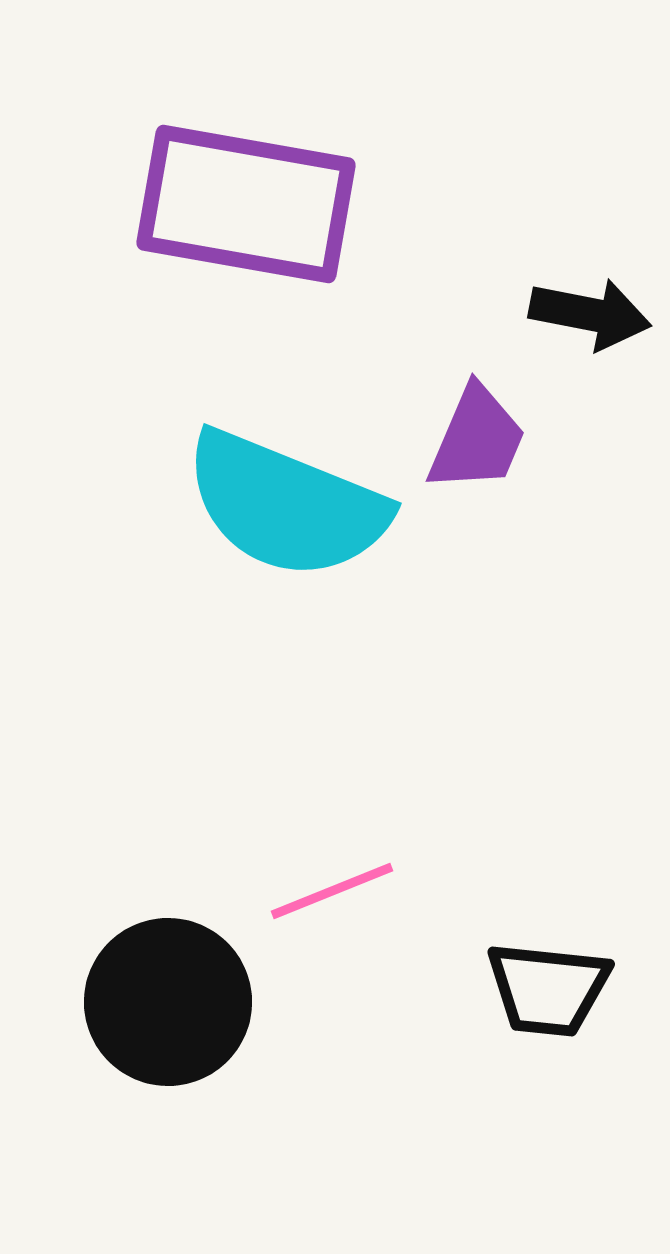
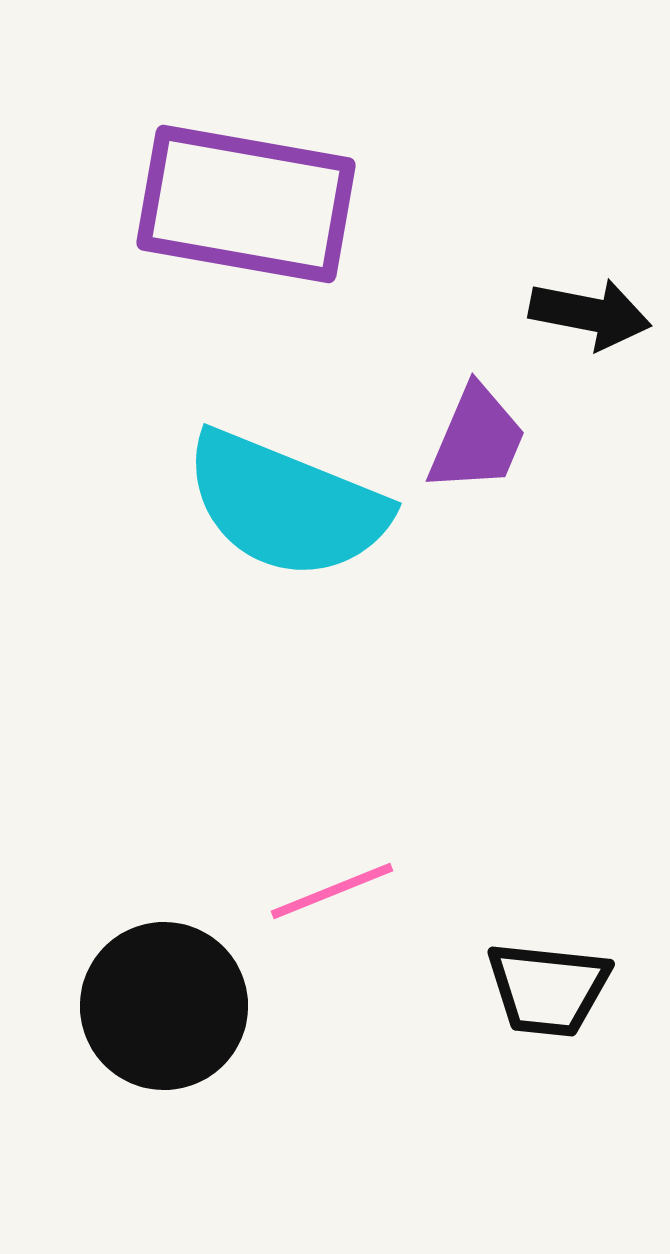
black circle: moved 4 px left, 4 px down
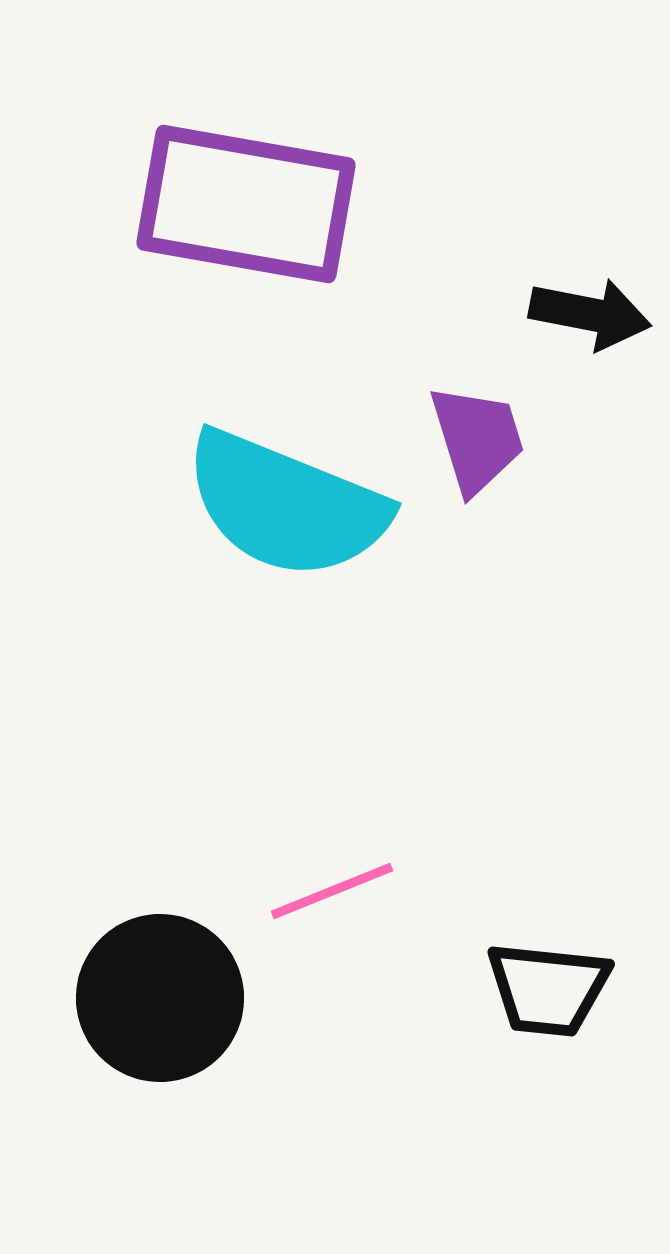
purple trapezoid: rotated 40 degrees counterclockwise
black circle: moved 4 px left, 8 px up
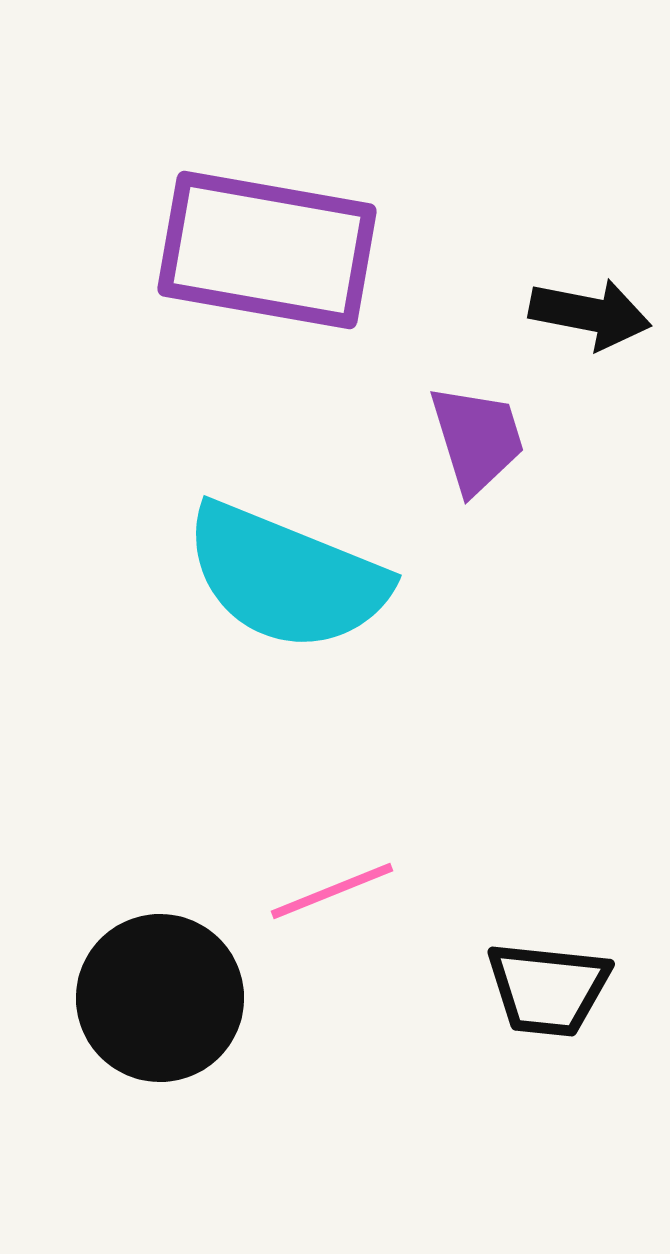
purple rectangle: moved 21 px right, 46 px down
cyan semicircle: moved 72 px down
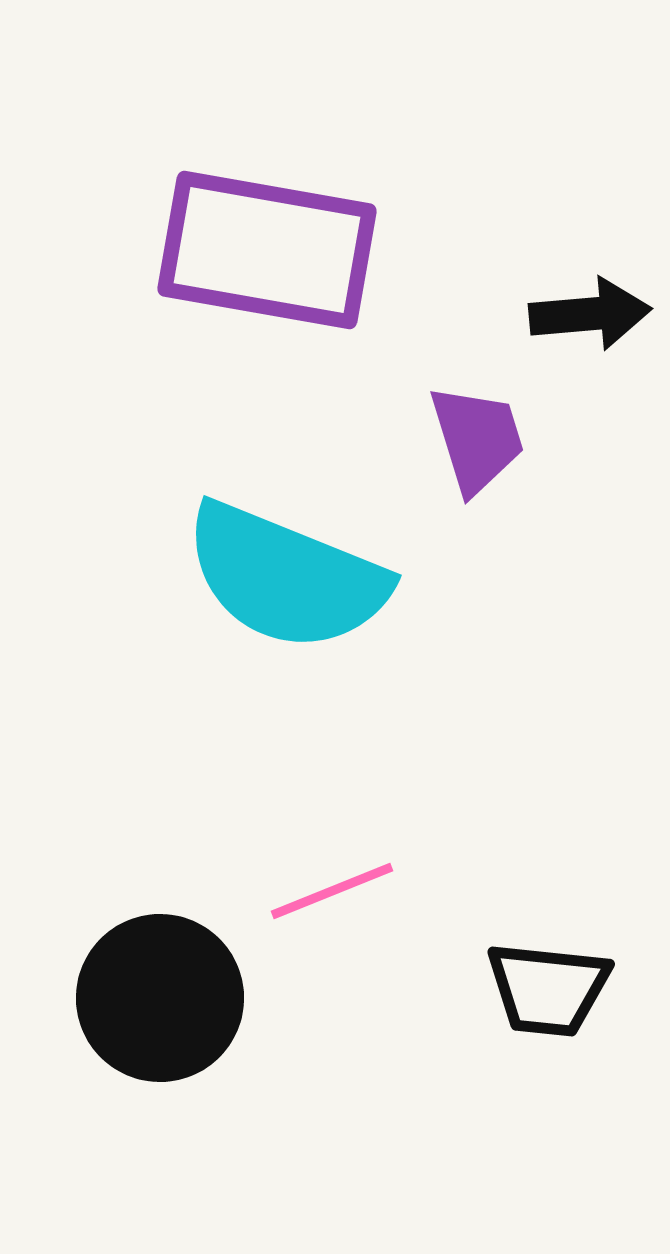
black arrow: rotated 16 degrees counterclockwise
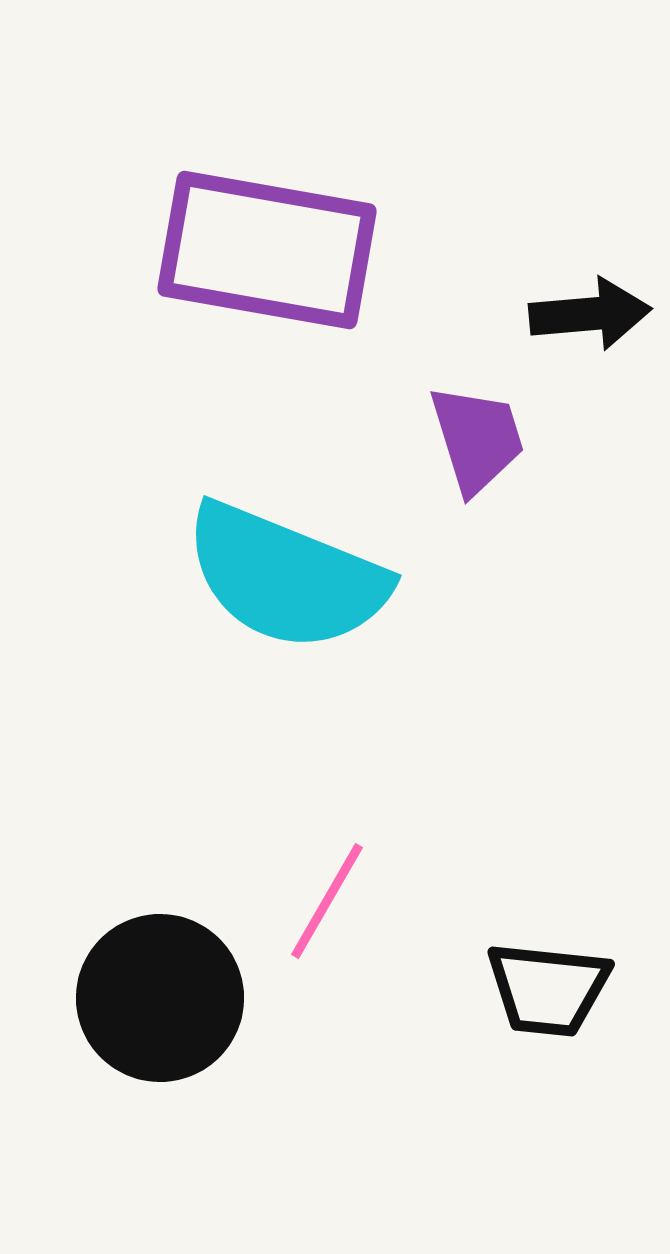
pink line: moved 5 px left, 10 px down; rotated 38 degrees counterclockwise
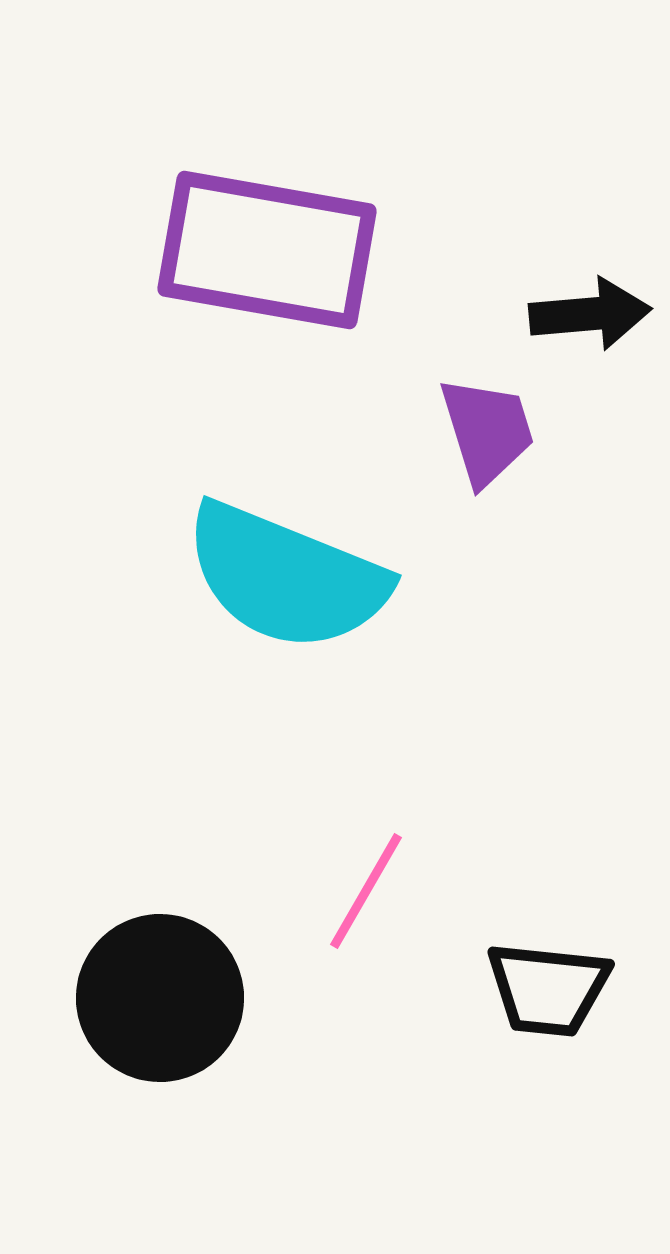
purple trapezoid: moved 10 px right, 8 px up
pink line: moved 39 px right, 10 px up
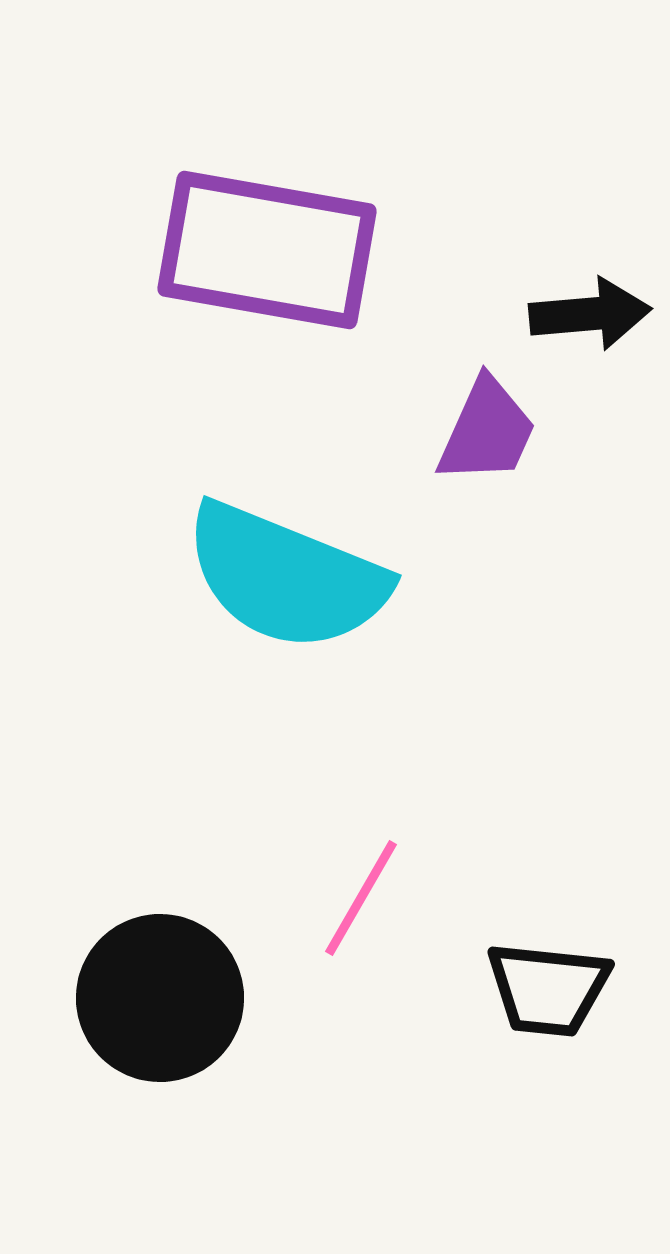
purple trapezoid: rotated 41 degrees clockwise
pink line: moved 5 px left, 7 px down
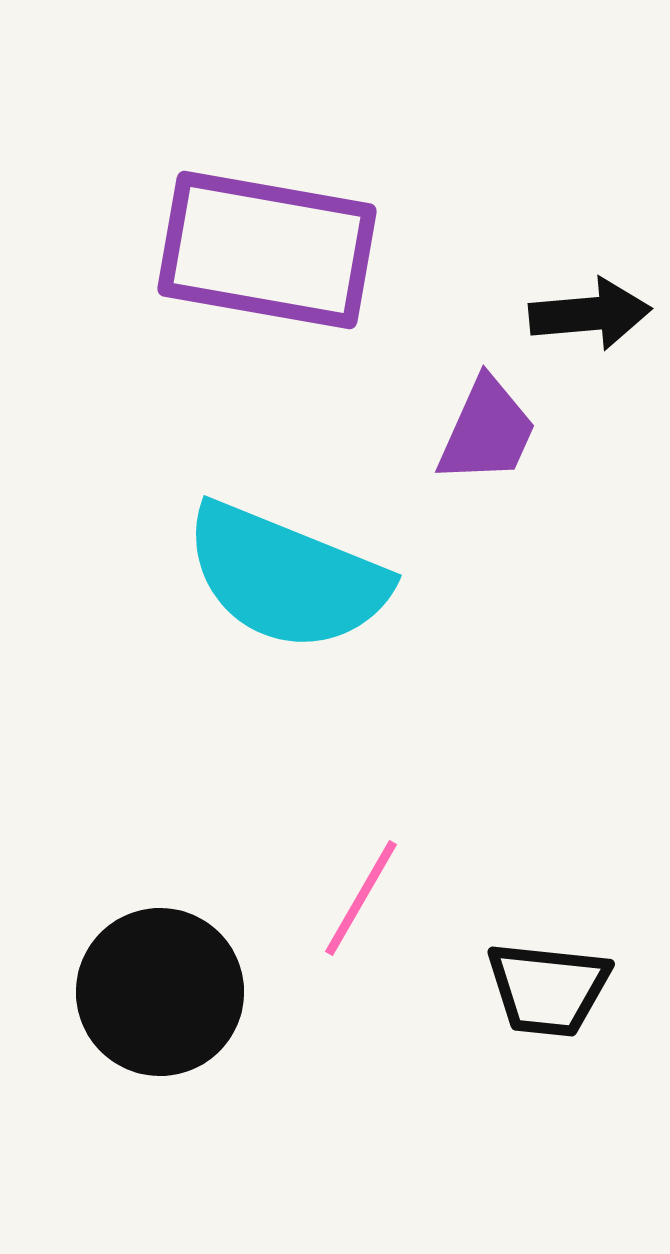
black circle: moved 6 px up
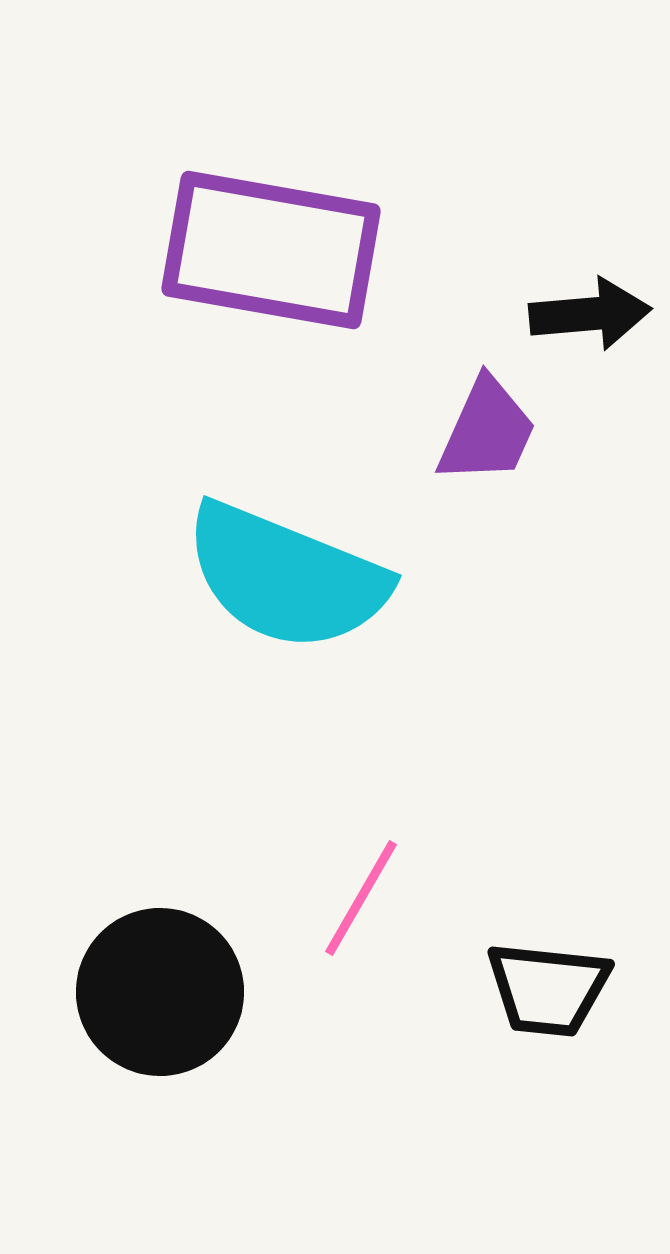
purple rectangle: moved 4 px right
